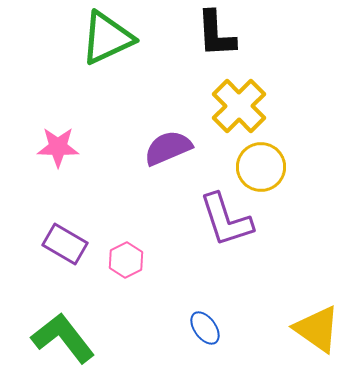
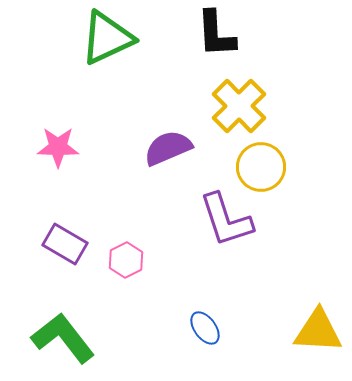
yellow triangle: moved 1 px right, 2 px down; rotated 32 degrees counterclockwise
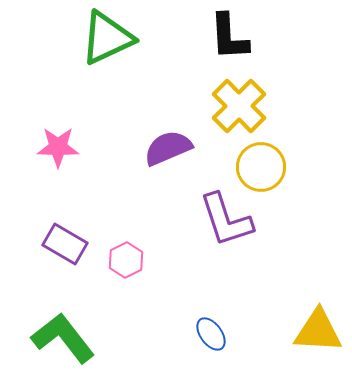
black L-shape: moved 13 px right, 3 px down
blue ellipse: moved 6 px right, 6 px down
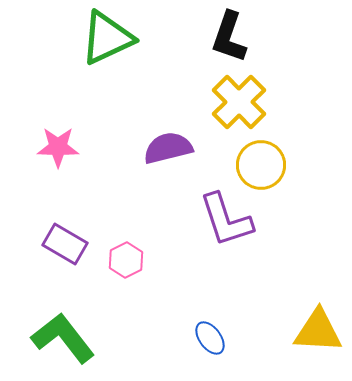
black L-shape: rotated 22 degrees clockwise
yellow cross: moved 4 px up
purple semicircle: rotated 9 degrees clockwise
yellow circle: moved 2 px up
blue ellipse: moved 1 px left, 4 px down
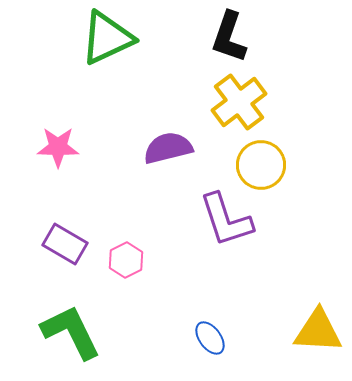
yellow cross: rotated 8 degrees clockwise
green L-shape: moved 8 px right, 6 px up; rotated 12 degrees clockwise
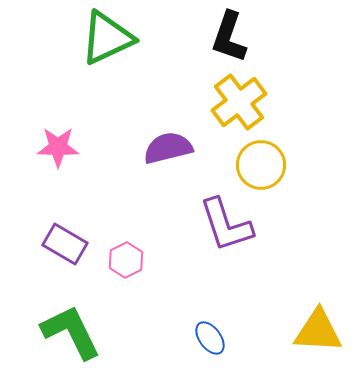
purple L-shape: moved 5 px down
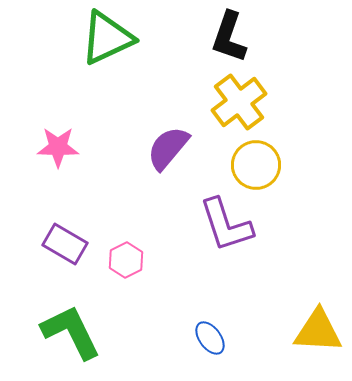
purple semicircle: rotated 36 degrees counterclockwise
yellow circle: moved 5 px left
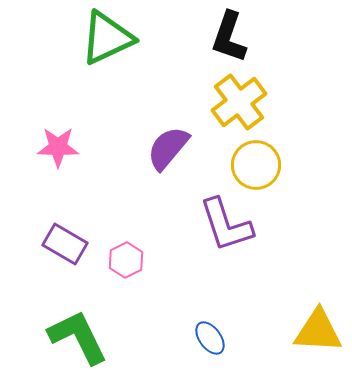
green L-shape: moved 7 px right, 5 px down
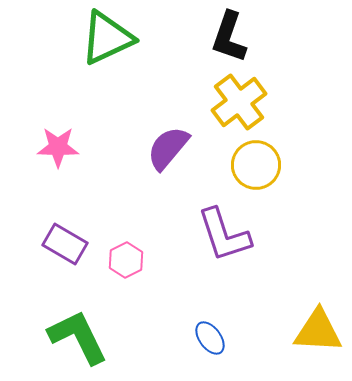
purple L-shape: moved 2 px left, 10 px down
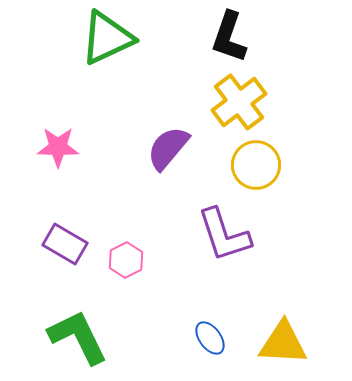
yellow triangle: moved 35 px left, 12 px down
